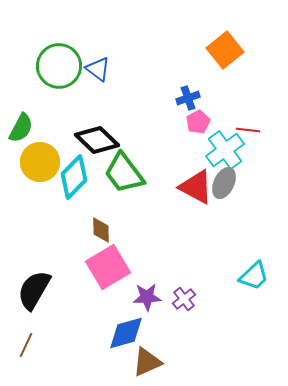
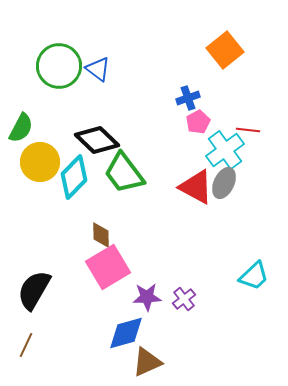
brown diamond: moved 5 px down
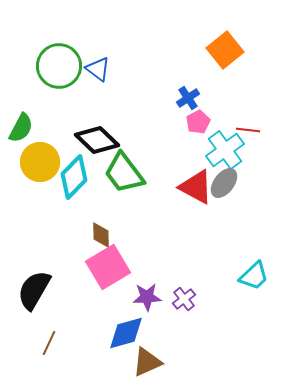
blue cross: rotated 15 degrees counterclockwise
gray ellipse: rotated 12 degrees clockwise
brown line: moved 23 px right, 2 px up
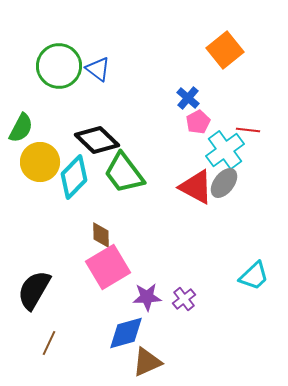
blue cross: rotated 15 degrees counterclockwise
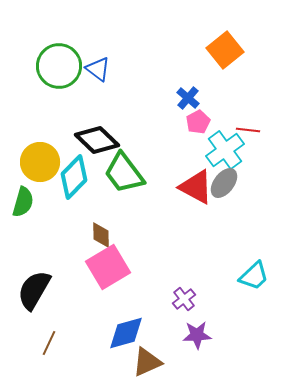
green semicircle: moved 2 px right, 74 px down; rotated 12 degrees counterclockwise
purple star: moved 50 px right, 38 px down
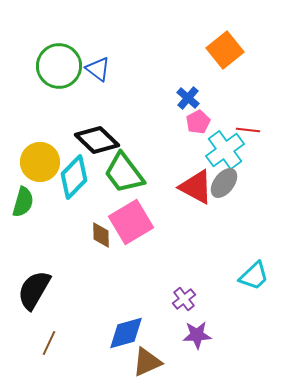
pink square: moved 23 px right, 45 px up
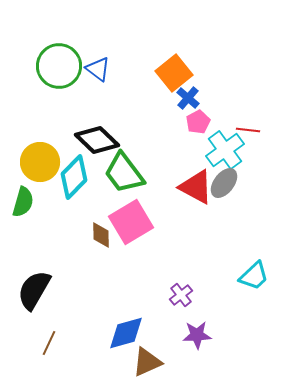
orange square: moved 51 px left, 23 px down
purple cross: moved 3 px left, 4 px up
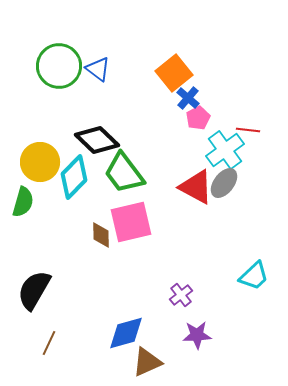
pink pentagon: moved 4 px up
pink square: rotated 18 degrees clockwise
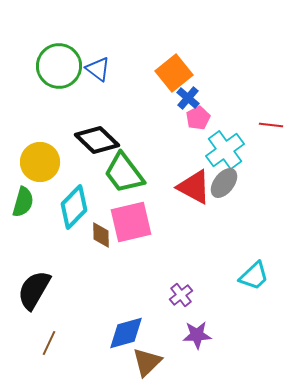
red line: moved 23 px right, 5 px up
cyan diamond: moved 30 px down
red triangle: moved 2 px left
brown triangle: rotated 20 degrees counterclockwise
